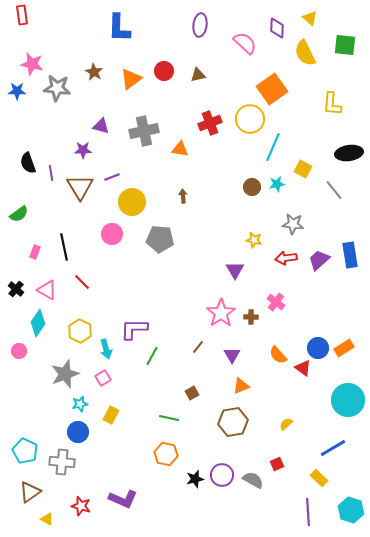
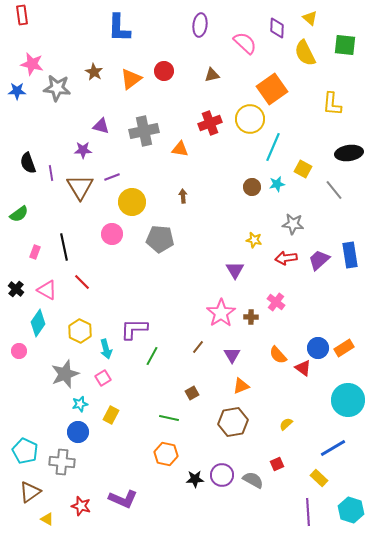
brown triangle at (198, 75): moved 14 px right
black star at (195, 479): rotated 12 degrees clockwise
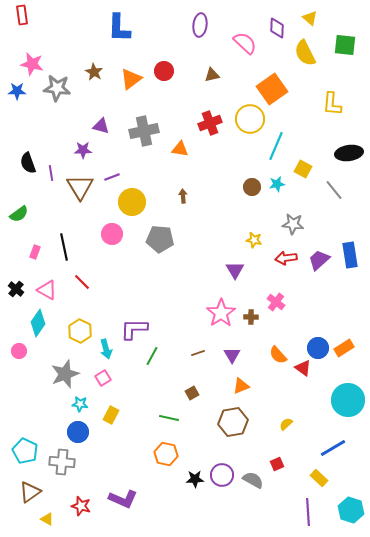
cyan line at (273, 147): moved 3 px right, 1 px up
brown line at (198, 347): moved 6 px down; rotated 32 degrees clockwise
cyan star at (80, 404): rotated 21 degrees clockwise
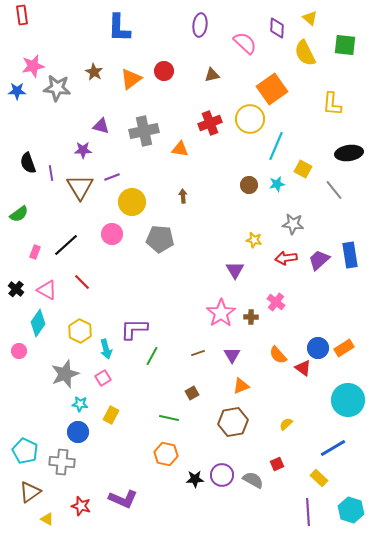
pink star at (32, 64): moved 1 px right, 2 px down; rotated 25 degrees counterclockwise
brown circle at (252, 187): moved 3 px left, 2 px up
black line at (64, 247): moved 2 px right, 2 px up; rotated 60 degrees clockwise
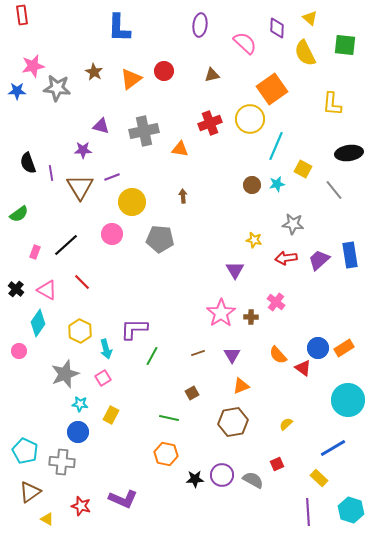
brown circle at (249, 185): moved 3 px right
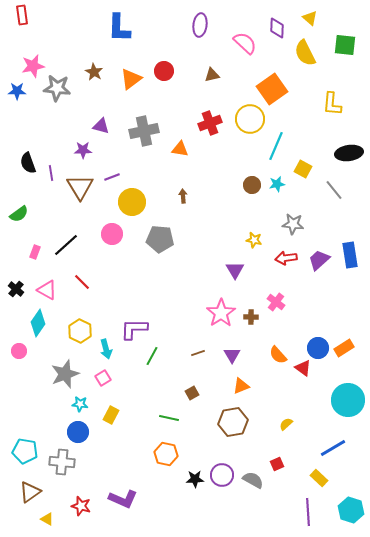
cyan pentagon at (25, 451): rotated 15 degrees counterclockwise
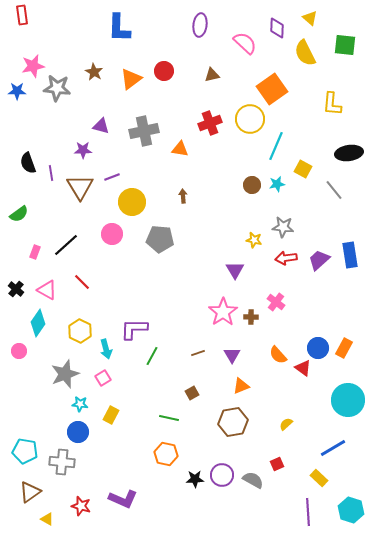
gray star at (293, 224): moved 10 px left, 3 px down
pink star at (221, 313): moved 2 px right, 1 px up
orange rectangle at (344, 348): rotated 30 degrees counterclockwise
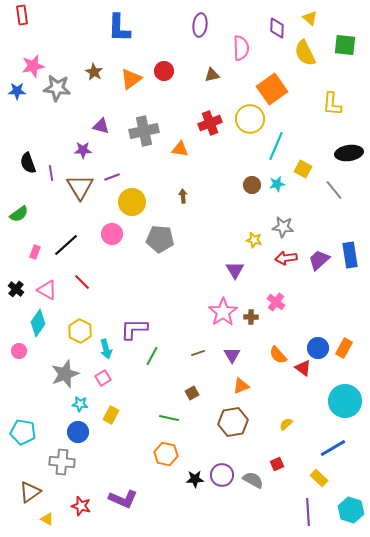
pink semicircle at (245, 43): moved 4 px left, 5 px down; rotated 45 degrees clockwise
cyan circle at (348, 400): moved 3 px left, 1 px down
cyan pentagon at (25, 451): moved 2 px left, 19 px up
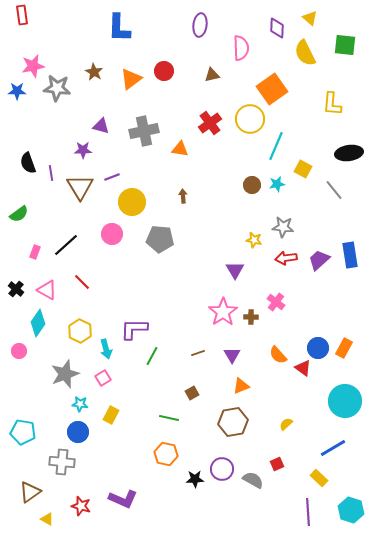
red cross at (210, 123): rotated 15 degrees counterclockwise
purple circle at (222, 475): moved 6 px up
